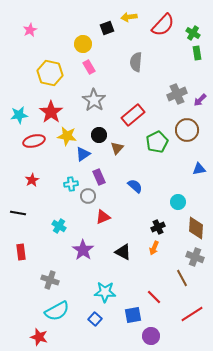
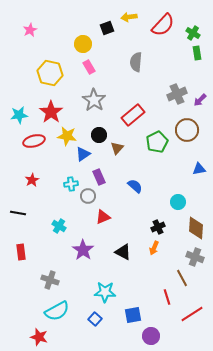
red line at (154, 297): moved 13 px right; rotated 28 degrees clockwise
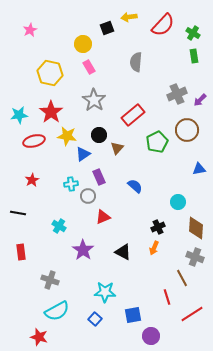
green rectangle at (197, 53): moved 3 px left, 3 px down
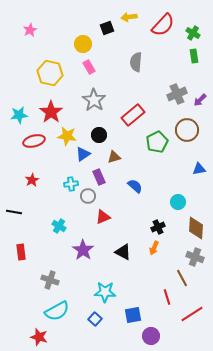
brown triangle at (117, 148): moved 3 px left, 9 px down; rotated 32 degrees clockwise
black line at (18, 213): moved 4 px left, 1 px up
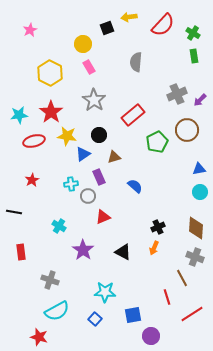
yellow hexagon at (50, 73): rotated 15 degrees clockwise
cyan circle at (178, 202): moved 22 px right, 10 px up
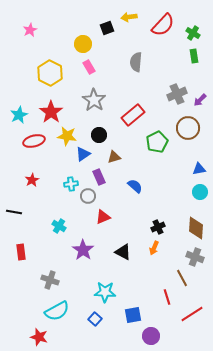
cyan star at (19, 115): rotated 18 degrees counterclockwise
brown circle at (187, 130): moved 1 px right, 2 px up
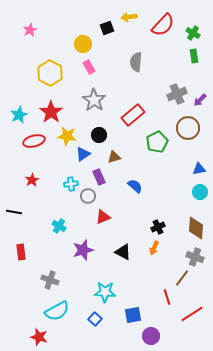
purple star at (83, 250): rotated 20 degrees clockwise
brown line at (182, 278): rotated 66 degrees clockwise
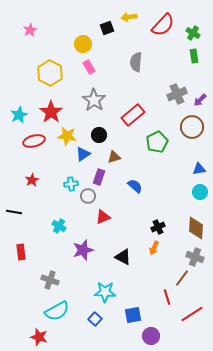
brown circle at (188, 128): moved 4 px right, 1 px up
purple rectangle at (99, 177): rotated 42 degrees clockwise
black triangle at (123, 252): moved 5 px down
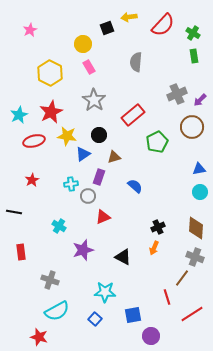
red star at (51, 112): rotated 10 degrees clockwise
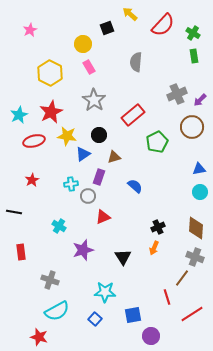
yellow arrow at (129, 17): moved 1 px right, 3 px up; rotated 49 degrees clockwise
black triangle at (123, 257): rotated 30 degrees clockwise
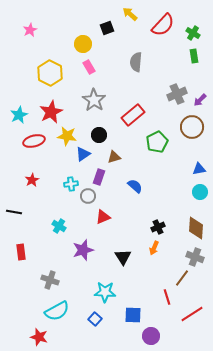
blue square at (133, 315): rotated 12 degrees clockwise
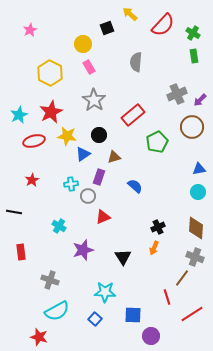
cyan circle at (200, 192): moved 2 px left
